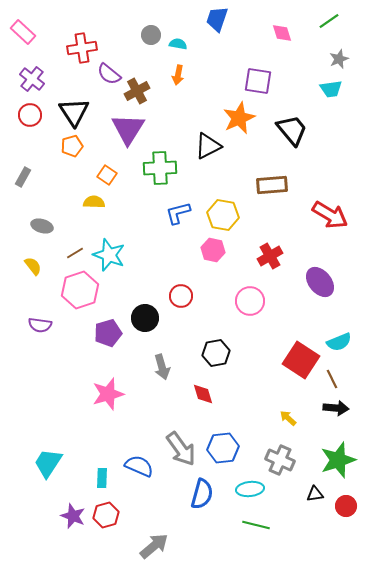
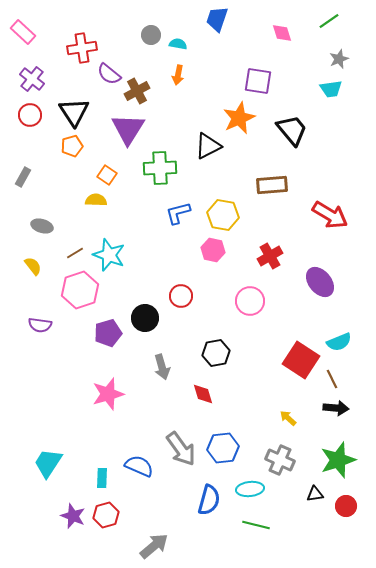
yellow semicircle at (94, 202): moved 2 px right, 2 px up
blue semicircle at (202, 494): moved 7 px right, 6 px down
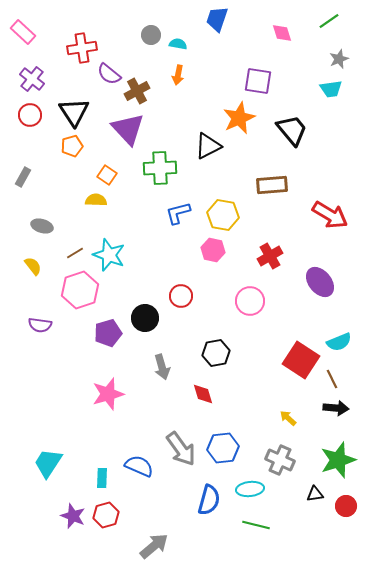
purple triangle at (128, 129): rotated 15 degrees counterclockwise
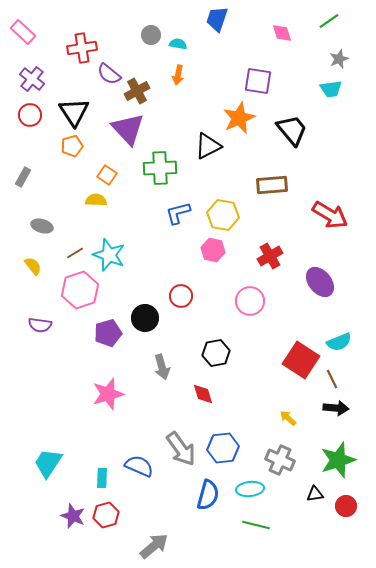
blue semicircle at (209, 500): moved 1 px left, 5 px up
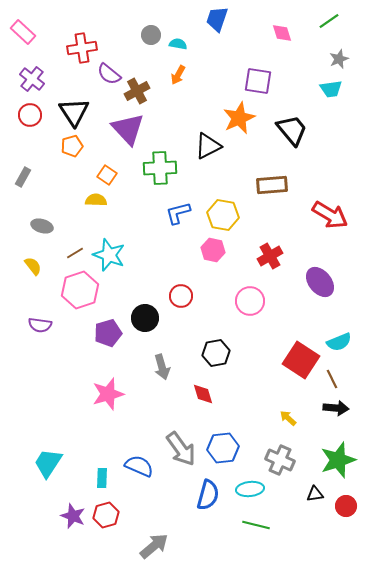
orange arrow at (178, 75): rotated 18 degrees clockwise
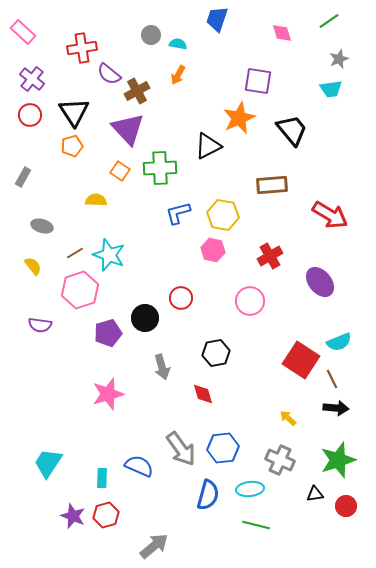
orange square at (107, 175): moved 13 px right, 4 px up
red circle at (181, 296): moved 2 px down
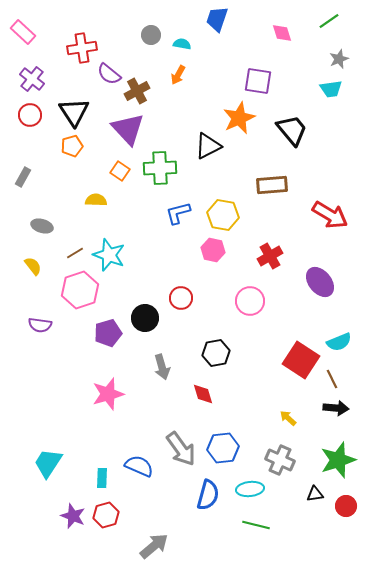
cyan semicircle at (178, 44): moved 4 px right
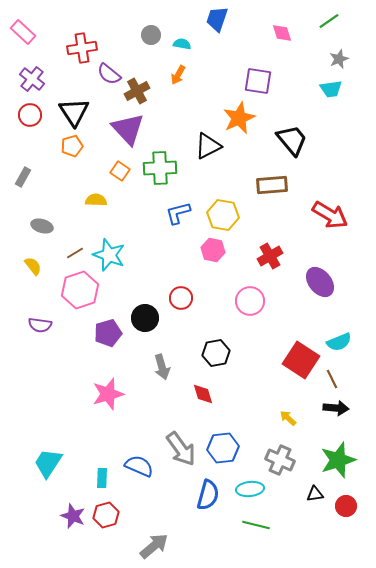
black trapezoid at (292, 130): moved 10 px down
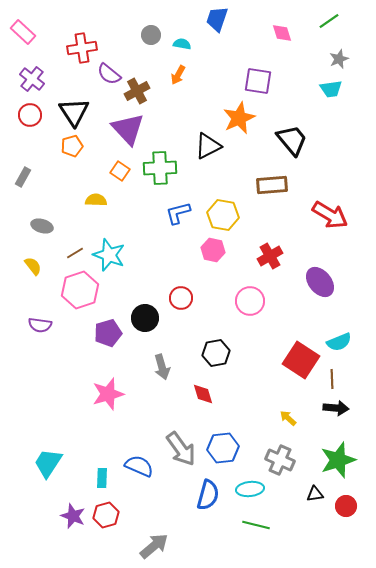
brown line at (332, 379): rotated 24 degrees clockwise
